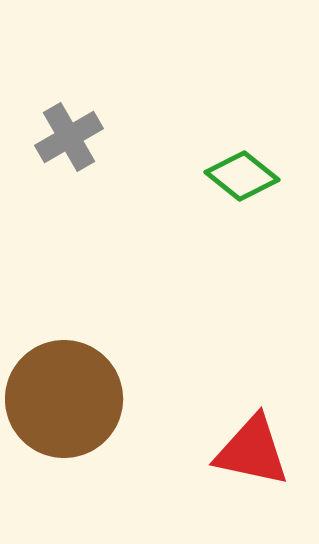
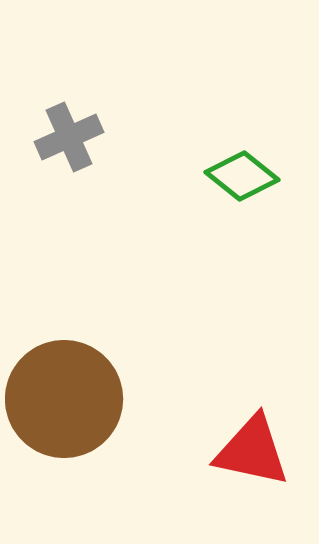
gray cross: rotated 6 degrees clockwise
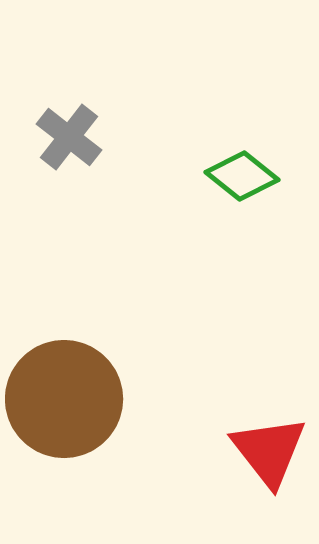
gray cross: rotated 28 degrees counterclockwise
red triangle: moved 17 px right; rotated 40 degrees clockwise
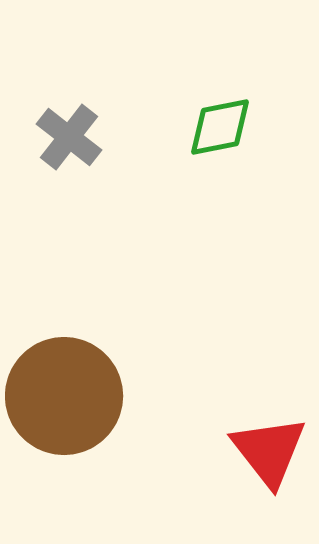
green diamond: moved 22 px left, 49 px up; rotated 50 degrees counterclockwise
brown circle: moved 3 px up
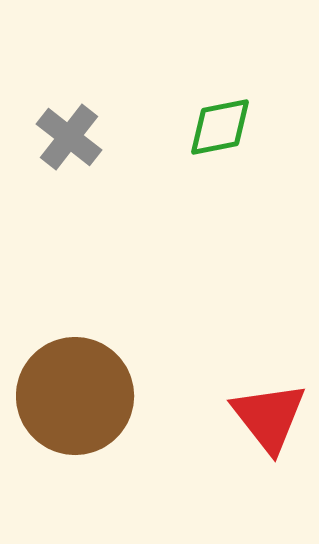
brown circle: moved 11 px right
red triangle: moved 34 px up
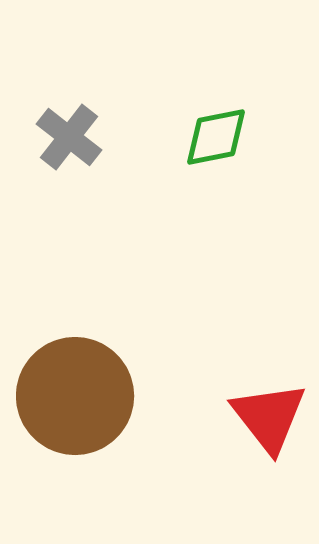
green diamond: moved 4 px left, 10 px down
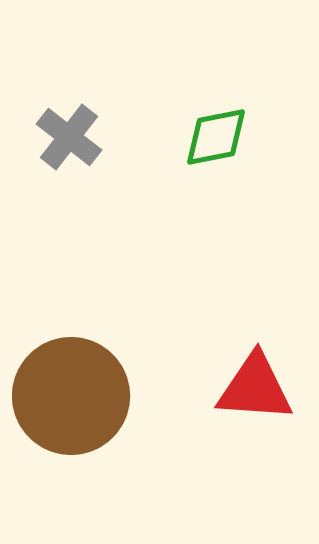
brown circle: moved 4 px left
red triangle: moved 14 px left, 29 px up; rotated 48 degrees counterclockwise
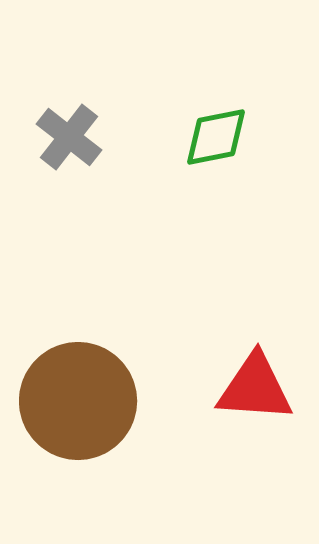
brown circle: moved 7 px right, 5 px down
